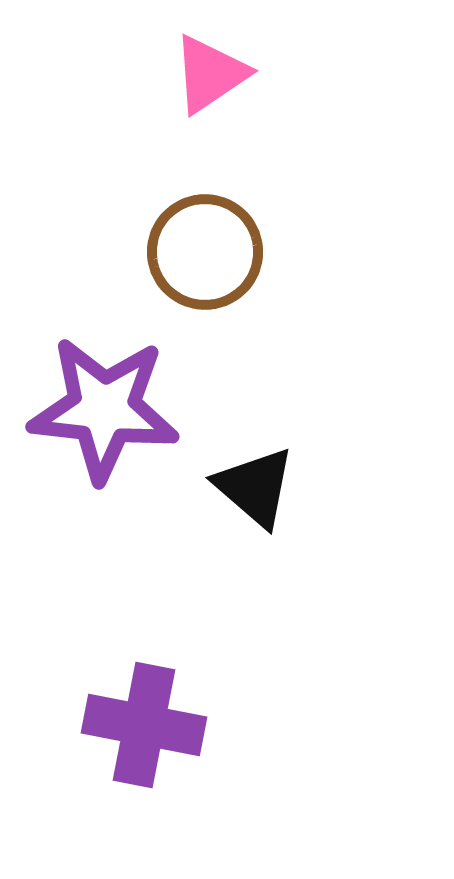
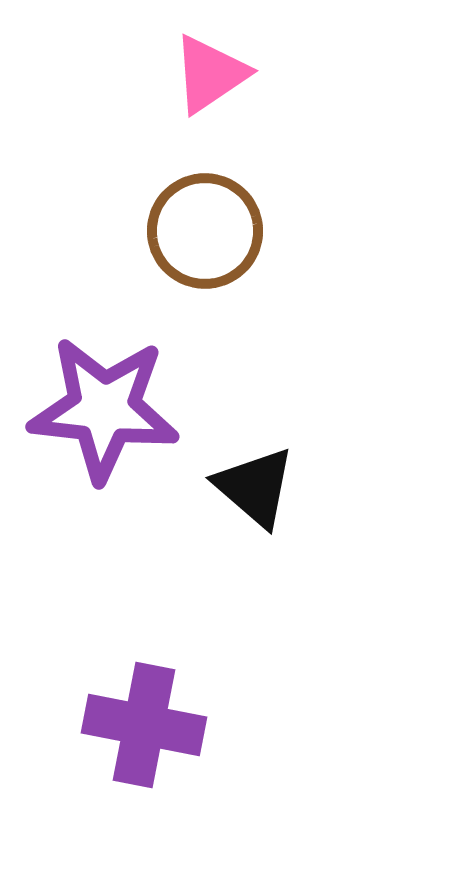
brown circle: moved 21 px up
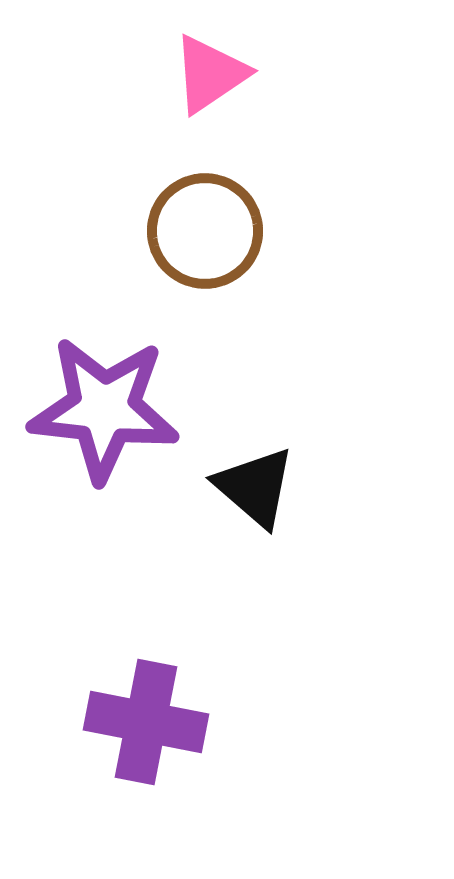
purple cross: moved 2 px right, 3 px up
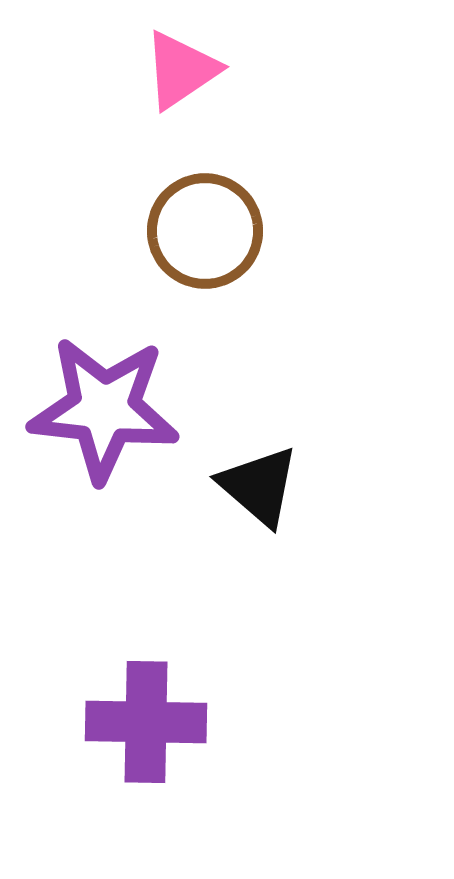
pink triangle: moved 29 px left, 4 px up
black triangle: moved 4 px right, 1 px up
purple cross: rotated 10 degrees counterclockwise
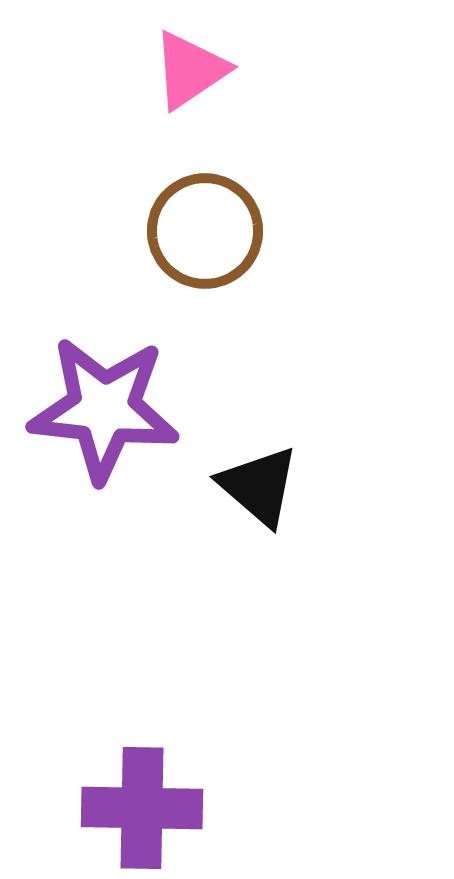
pink triangle: moved 9 px right
purple cross: moved 4 px left, 86 px down
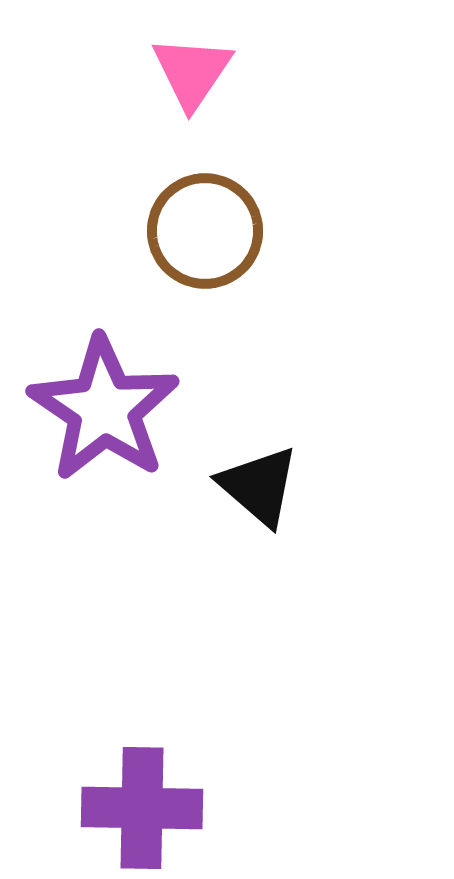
pink triangle: moved 2 px right, 2 px down; rotated 22 degrees counterclockwise
purple star: rotated 28 degrees clockwise
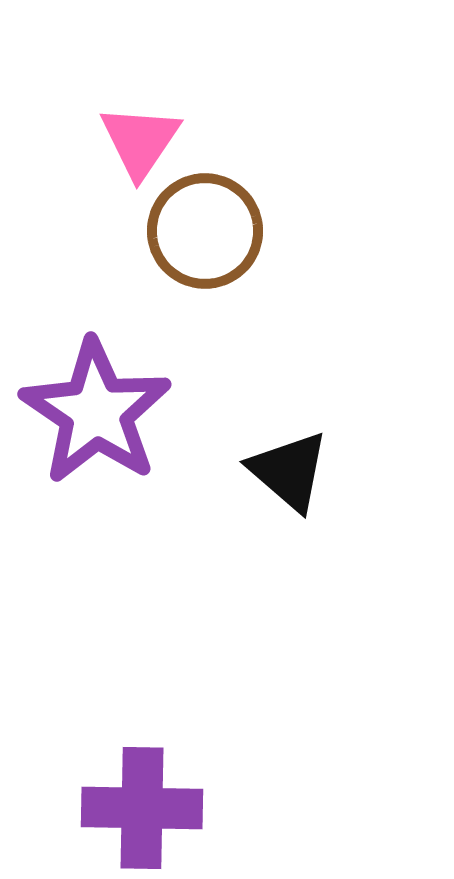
pink triangle: moved 52 px left, 69 px down
purple star: moved 8 px left, 3 px down
black triangle: moved 30 px right, 15 px up
